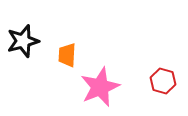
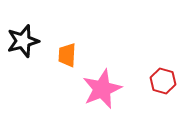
pink star: moved 2 px right, 2 px down
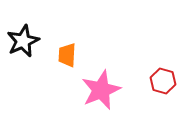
black star: rotated 8 degrees counterclockwise
pink star: moved 1 px left, 1 px down
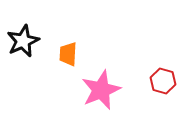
orange trapezoid: moved 1 px right, 1 px up
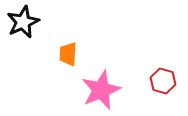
black star: moved 19 px up
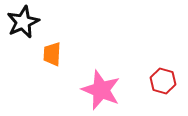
orange trapezoid: moved 16 px left
pink star: rotated 27 degrees counterclockwise
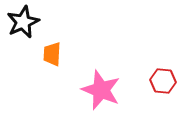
red hexagon: rotated 10 degrees counterclockwise
